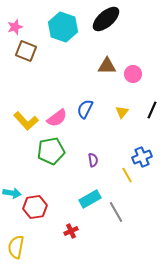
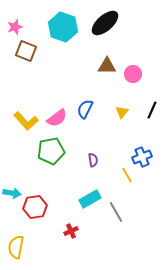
black ellipse: moved 1 px left, 4 px down
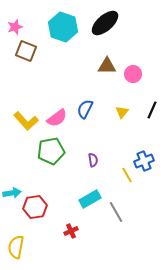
blue cross: moved 2 px right, 4 px down
cyan arrow: rotated 18 degrees counterclockwise
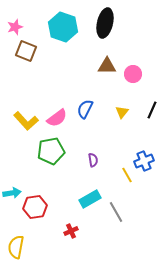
black ellipse: rotated 36 degrees counterclockwise
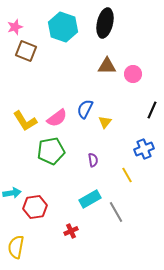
yellow triangle: moved 17 px left, 10 px down
yellow L-shape: moved 1 px left; rotated 10 degrees clockwise
blue cross: moved 12 px up
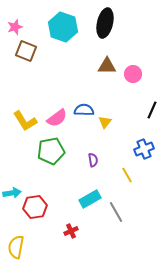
blue semicircle: moved 1 px left, 1 px down; rotated 66 degrees clockwise
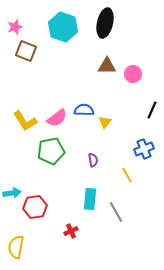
cyan rectangle: rotated 55 degrees counterclockwise
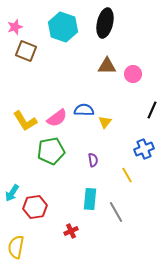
cyan arrow: rotated 132 degrees clockwise
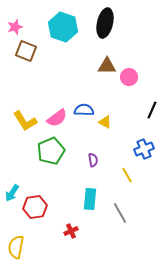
pink circle: moved 4 px left, 3 px down
yellow triangle: rotated 40 degrees counterclockwise
green pentagon: rotated 12 degrees counterclockwise
gray line: moved 4 px right, 1 px down
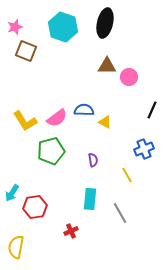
green pentagon: rotated 8 degrees clockwise
